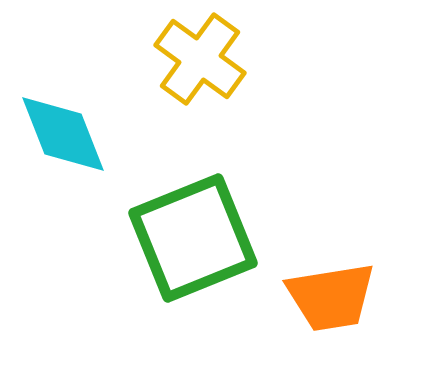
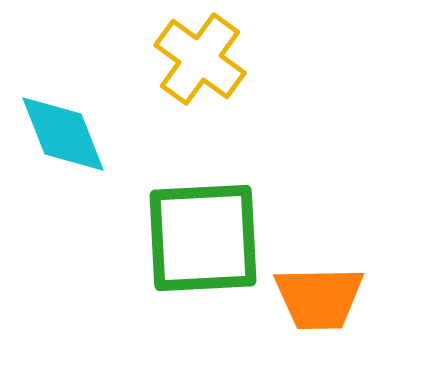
green square: moved 10 px right; rotated 19 degrees clockwise
orange trapezoid: moved 12 px left, 1 px down; rotated 8 degrees clockwise
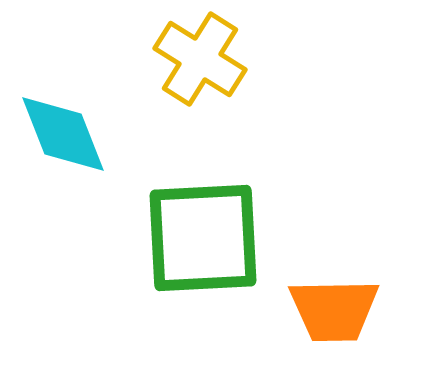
yellow cross: rotated 4 degrees counterclockwise
orange trapezoid: moved 15 px right, 12 px down
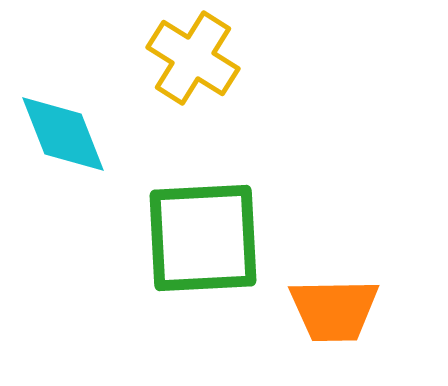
yellow cross: moved 7 px left, 1 px up
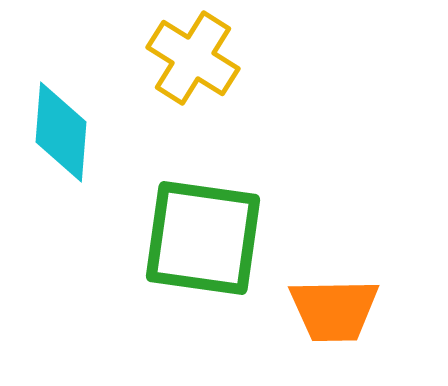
cyan diamond: moved 2 px left, 2 px up; rotated 26 degrees clockwise
green square: rotated 11 degrees clockwise
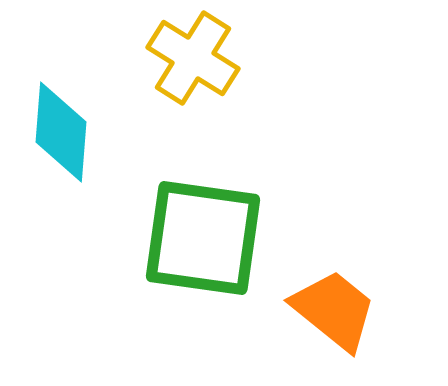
orange trapezoid: rotated 140 degrees counterclockwise
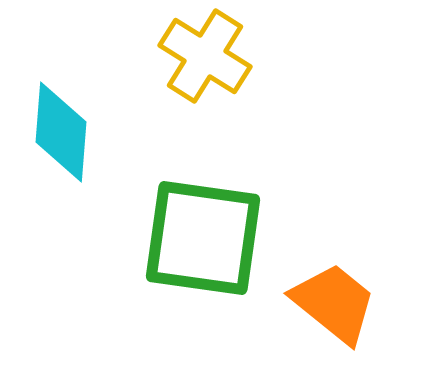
yellow cross: moved 12 px right, 2 px up
orange trapezoid: moved 7 px up
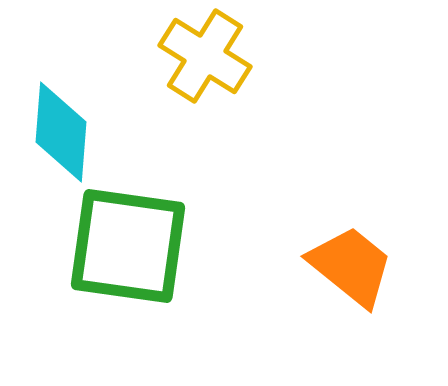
green square: moved 75 px left, 8 px down
orange trapezoid: moved 17 px right, 37 px up
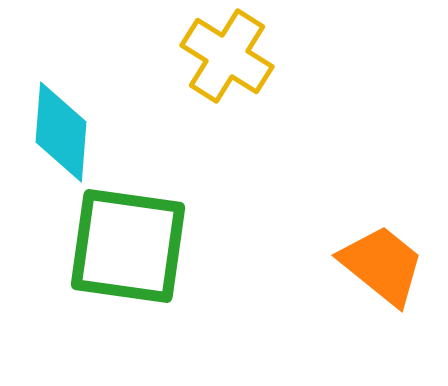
yellow cross: moved 22 px right
orange trapezoid: moved 31 px right, 1 px up
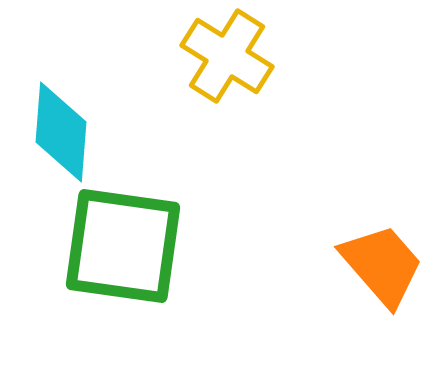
green square: moved 5 px left
orange trapezoid: rotated 10 degrees clockwise
